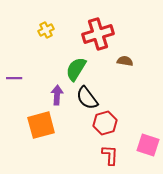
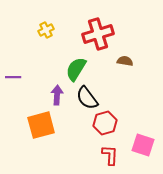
purple line: moved 1 px left, 1 px up
pink square: moved 5 px left
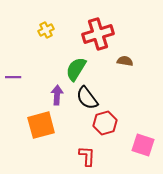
red L-shape: moved 23 px left, 1 px down
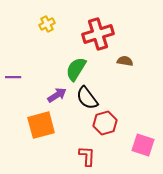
yellow cross: moved 1 px right, 6 px up
purple arrow: rotated 54 degrees clockwise
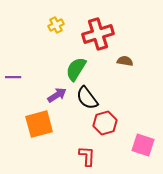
yellow cross: moved 9 px right, 1 px down
orange square: moved 2 px left, 1 px up
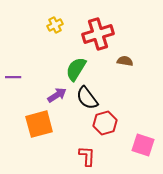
yellow cross: moved 1 px left
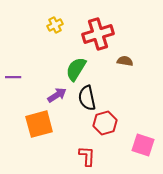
black semicircle: rotated 25 degrees clockwise
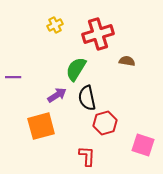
brown semicircle: moved 2 px right
orange square: moved 2 px right, 2 px down
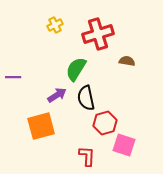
black semicircle: moved 1 px left
pink square: moved 19 px left
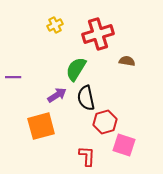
red hexagon: moved 1 px up
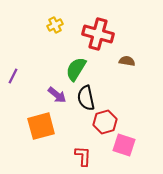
red cross: rotated 32 degrees clockwise
purple line: moved 1 px up; rotated 63 degrees counterclockwise
purple arrow: rotated 72 degrees clockwise
red L-shape: moved 4 px left
